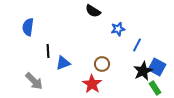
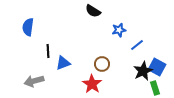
blue star: moved 1 px right, 1 px down
blue line: rotated 24 degrees clockwise
gray arrow: rotated 120 degrees clockwise
green rectangle: rotated 16 degrees clockwise
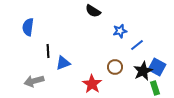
blue star: moved 1 px right, 1 px down
brown circle: moved 13 px right, 3 px down
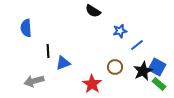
blue semicircle: moved 2 px left, 1 px down; rotated 12 degrees counterclockwise
green rectangle: moved 4 px right, 4 px up; rotated 32 degrees counterclockwise
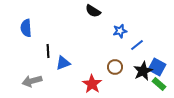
gray arrow: moved 2 px left
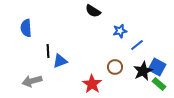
blue triangle: moved 3 px left, 2 px up
